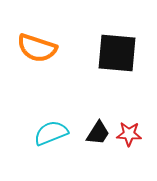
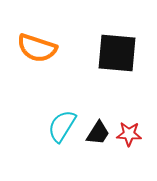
cyan semicircle: moved 11 px right, 7 px up; rotated 36 degrees counterclockwise
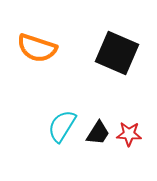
black square: rotated 18 degrees clockwise
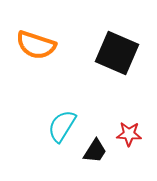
orange semicircle: moved 1 px left, 3 px up
black trapezoid: moved 3 px left, 18 px down
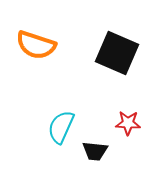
cyan semicircle: moved 1 px left, 1 px down; rotated 8 degrees counterclockwise
red star: moved 1 px left, 11 px up
black trapezoid: rotated 64 degrees clockwise
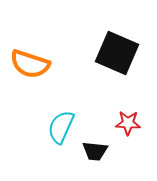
orange semicircle: moved 6 px left, 19 px down
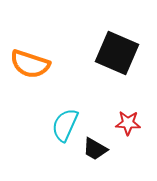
cyan semicircle: moved 4 px right, 2 px up
black trapezoid: moved 2 px up; rotated 24 degrees clockwise
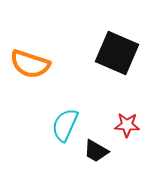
red star: moved 1 px left, 2 px down
black trapezoid: moved 1 px right, 2 px down
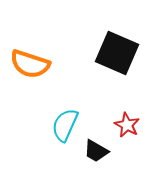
red star: rotated 25 degrees clockwise
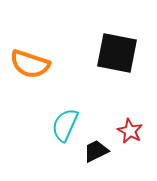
black square: rotated 12 degrees counterclockwise
red star: moved 3 px right, 6 px down
black trapezoid: rotated 124 degrees clockwise
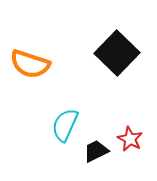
black square: rotated 33 degrees clockwise
red star: moved 8 px down
